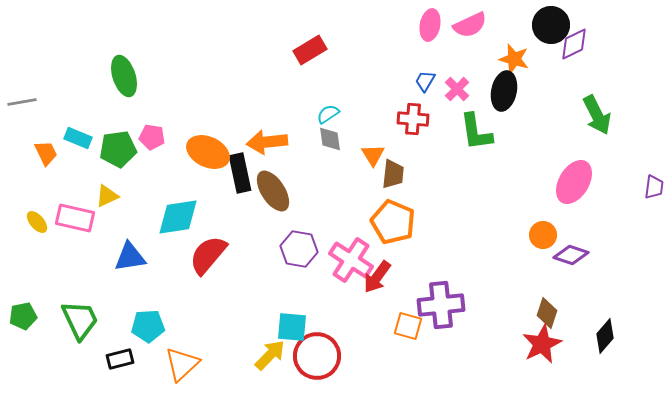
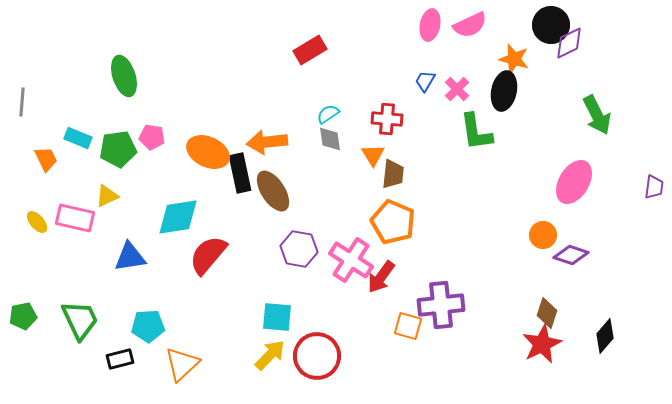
purple diamond at (574, 44): moved 5 px left, 1 px up
gray line at (22, 102): rotated 76 degrees counterclockwise
red cross at (413, 119): moved 26 px left
orange trapezoid at (46, 153): moved 6 px down
red arrow at (377, 277): moved 4 px right
cyan square at (292, 327): moved 15 px left, 10 px up
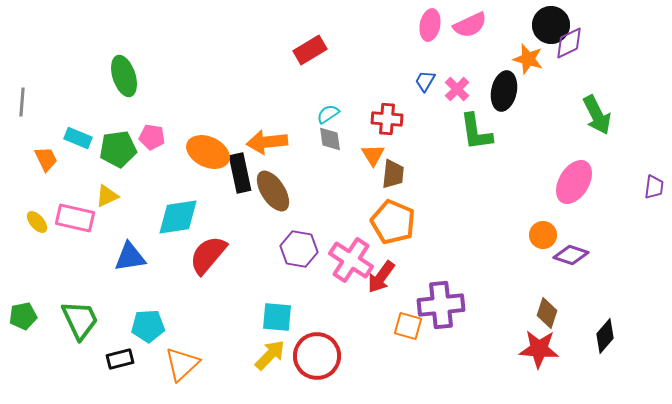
orange star at (514, 59): moved 14 px right
red star at (542, 344): moved 3 px left, 5 px down; rotated 30 degrees clockwise
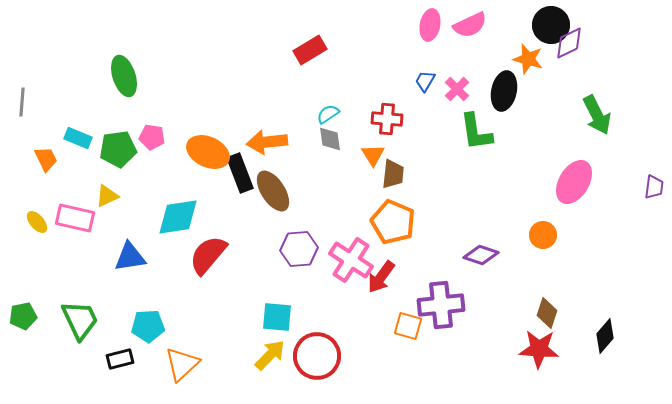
black rectangle at (240, 173): rotated 9 degrees counterclockwise
purple hexagon at (299, 249): rotated 15 degrees counterclockwise
purple diamond at (571, 255): moved 90 px left
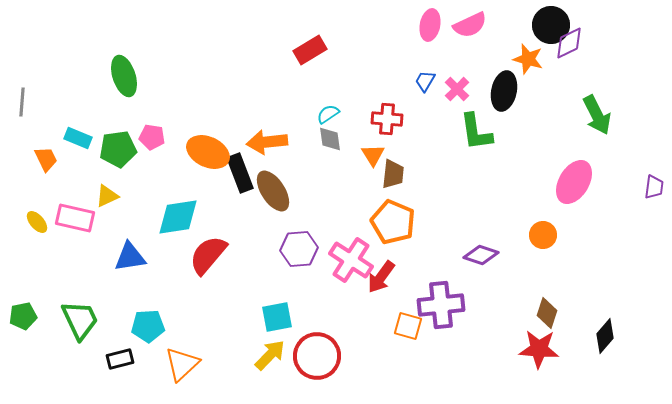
cyan square at (277, 317): rotated 16 degrees counterclockwise
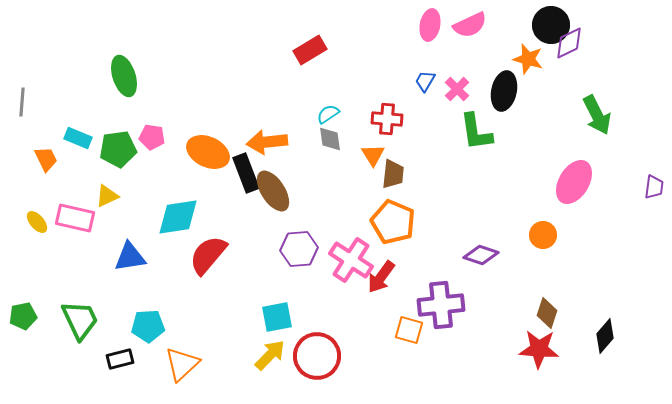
black rectangle at (240, 173): moved 6 px right
orange square at (408, 326): moved 1 px right, 4 px down
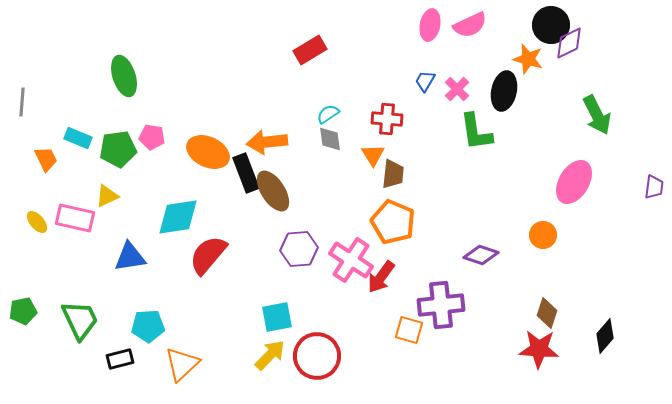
green pentagon at (23, 316): moved 5 px up
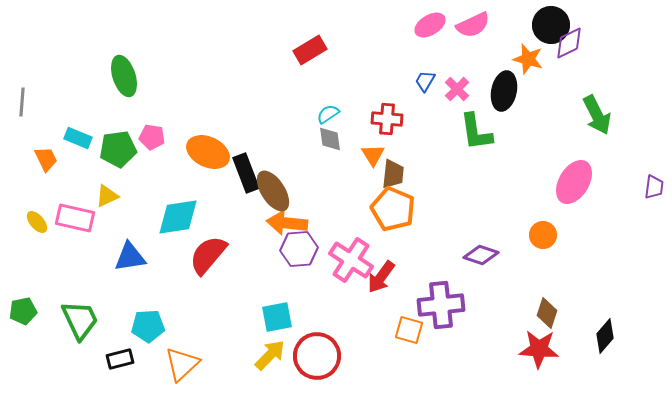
pink ellipse at (430, 25): rotated 48 degrees clockwise
pink semicircle at (470, 25): moved 3 px right
orange arrow at (267, 142): moved 20 px right, 81 px down; rotated 12 degrees clockwise
orange pentagon at (393, 222): moved 13 px up
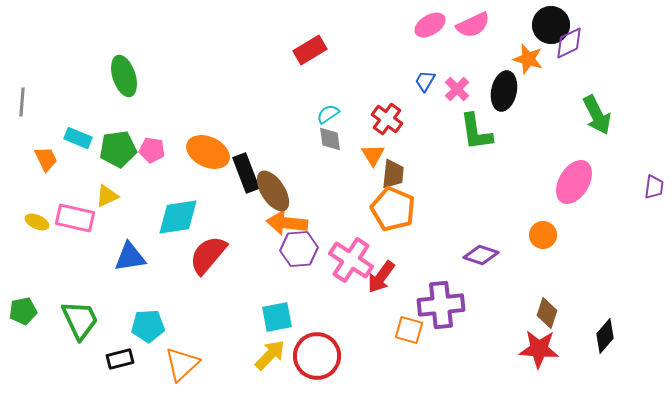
red cross at (387, 119): rotated 32 degrees clockwise
pink pentagon at (152, 137): moved 13 px down
yellow ellipse at (37, 222): rotated 25 degrees counterclockwise
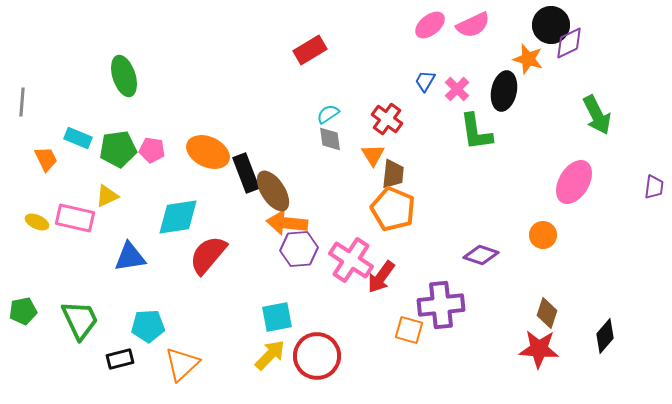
pink ellipse at (430, 25): rotated 8 degrees counterclockwise
